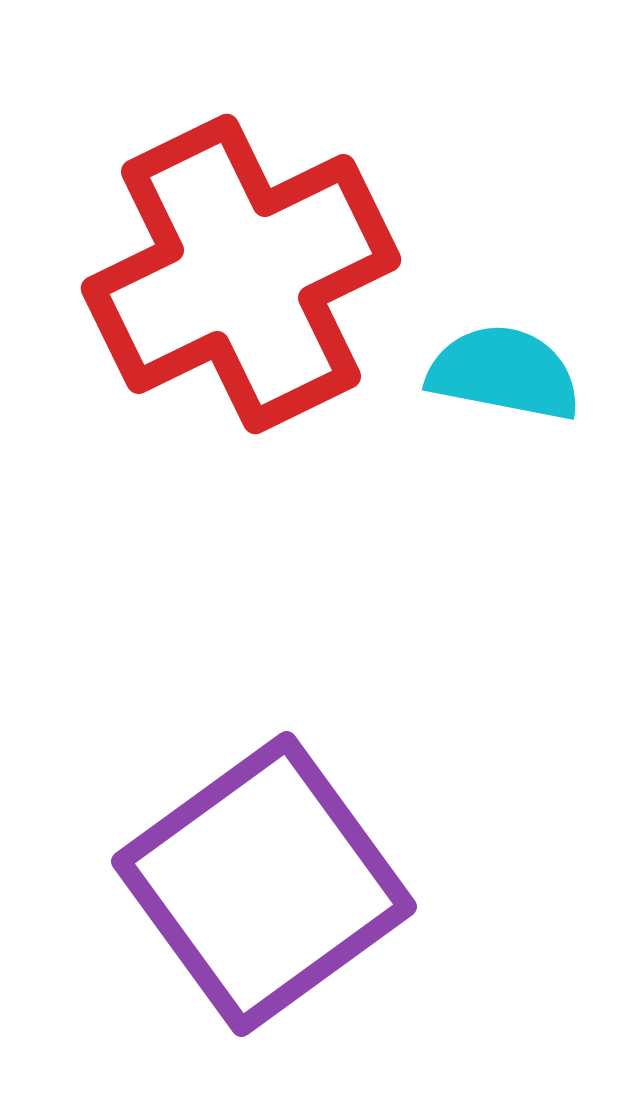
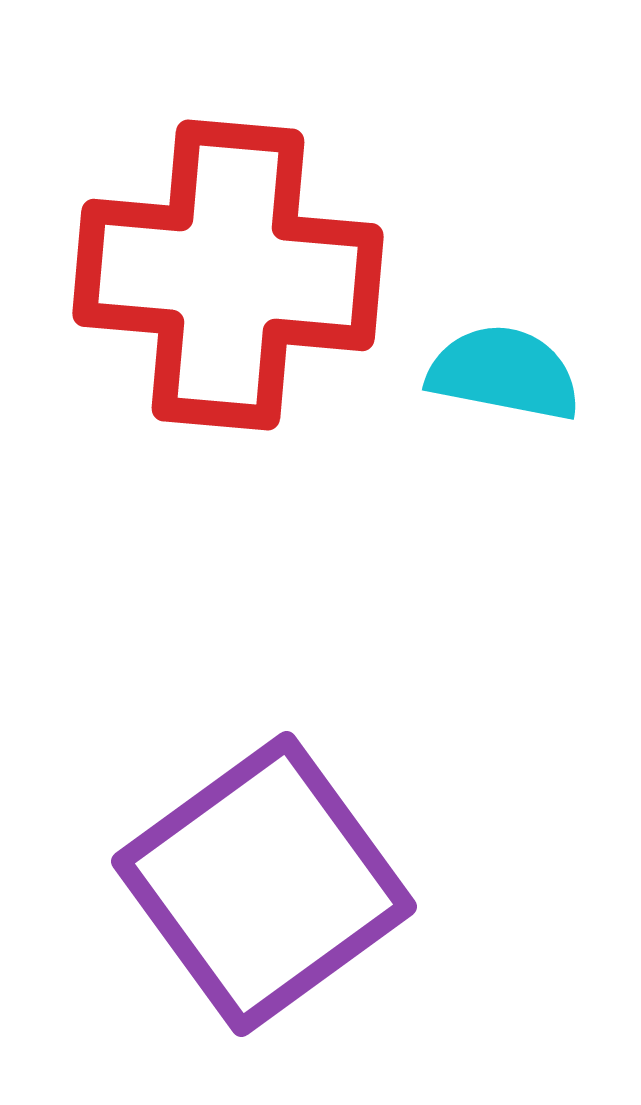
red cross: moved 13 px left, 1 px down; rotated 31 degrees clockwise
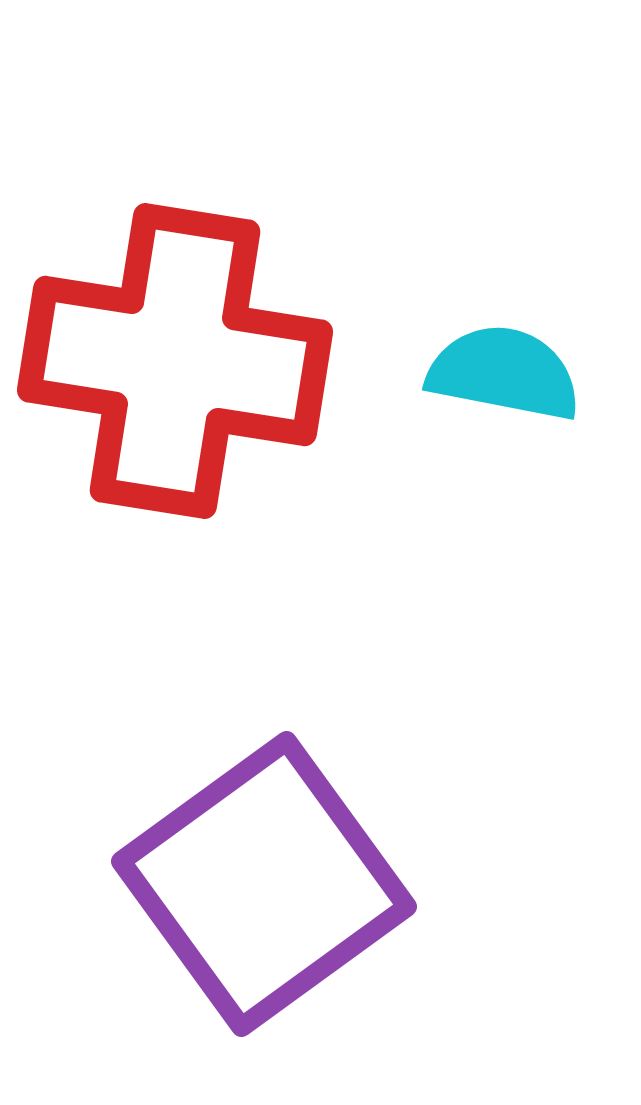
red cross: moved 53 px left, 86 px down; rotated 4 degrees clockwise
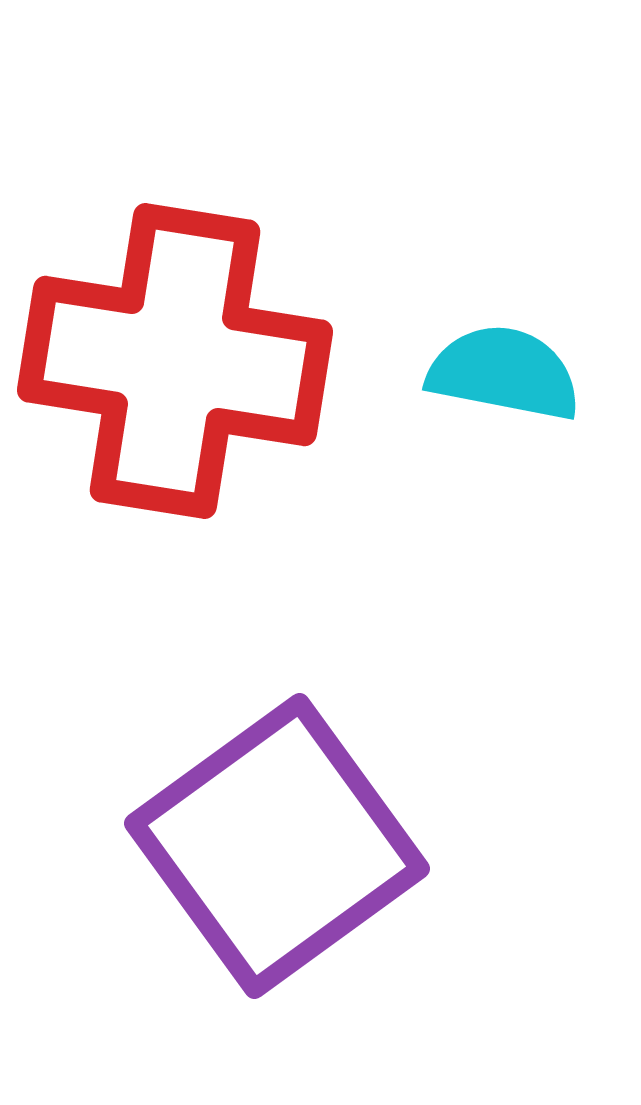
purple square: moved 13 px right, 38 px up
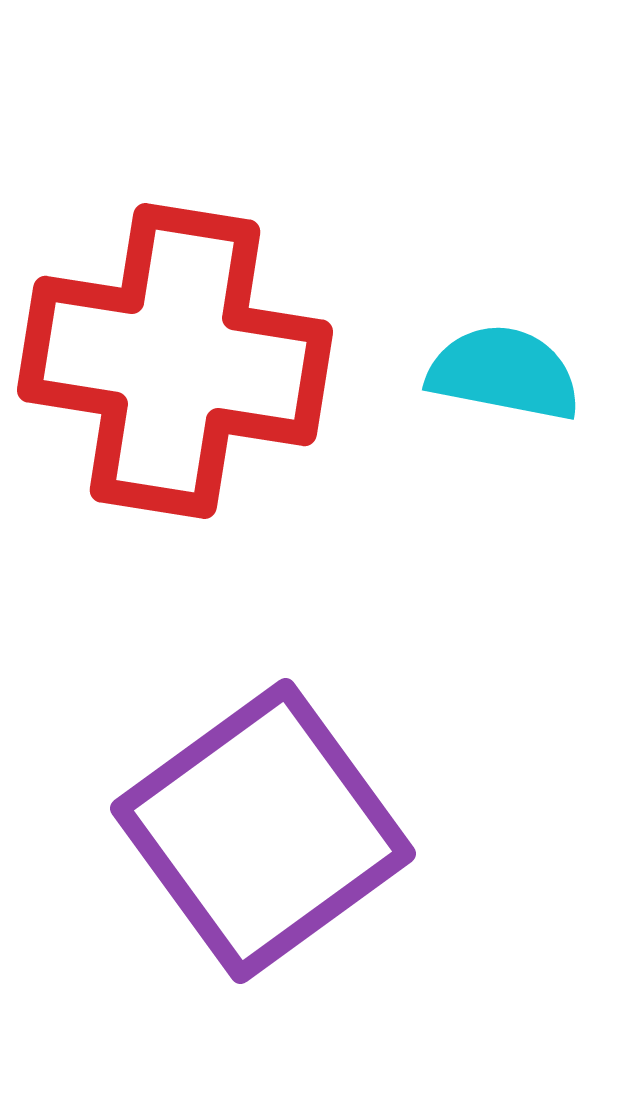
purple square: moved 14 px left, 15 px up
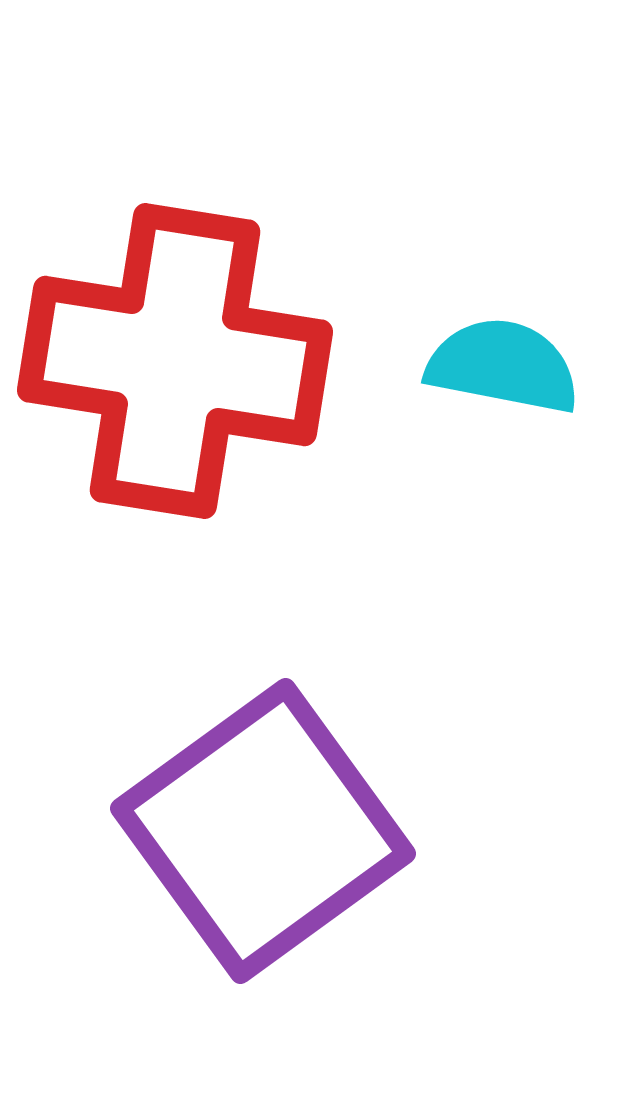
cyan semicircle: moved 1 px left, 7 px up
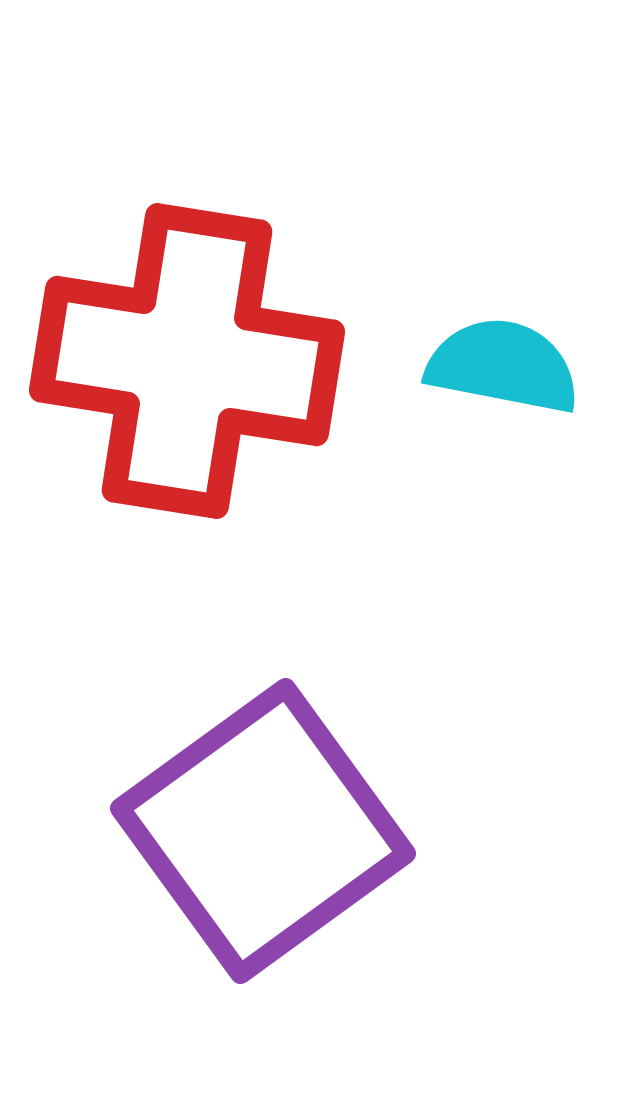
red cross: moved 12 px right
